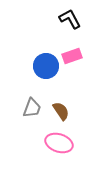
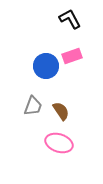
gray trapezoid: moved 1 px right, 2 px up
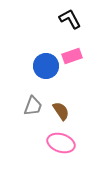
pink ellipse: moved 2 px right
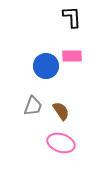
black L-shape: moved 2 px right, 2 px up; rotated 25 degrees clockwise
pink rectangle: rotated 18 degrees clockwise
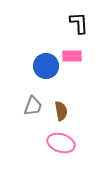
black L-shape: moved 7 px right, 6 px down
brown semicircle: rotated 24 degrees clockwise
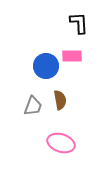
brown semicircle: moved 1 px left, 11 px up
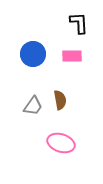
blue circle: moved 13 px left, 12 px up
gray trapezoid: rotated 15 degrees clockwise
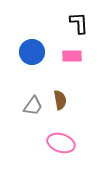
blue circle: moved 1 px left, 2 px up
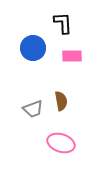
black L-shape: moved 16 px left
blue circle: moved 1 px right, 4 px up
brown semicircle: moved 1 px right, 1 px down
gray trapezoid: moved 3 px down; rotated 35 degrees clockwise
